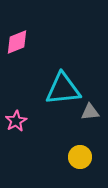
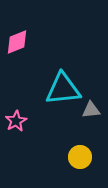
gray triangle: moved 1 px right, 2 px up
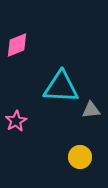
pink diamond: moved 3 px down
cyan triangle: moved 2 px left, 2 px up; rotated 9 degrees clockwise
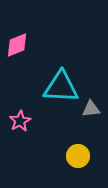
gray triangle: moved 1 px up
pink star: moved 4 px right
yellow circle: moved 2 px left, 1 px up
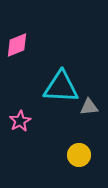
gray triangle: moved 2 px left, 2 px up
yellow circle: moved 1 px right, 1 px up
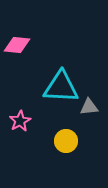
pink diamond: rotated 28 degrees clockwise
yellow circle: moved 13 px left, 14 px up
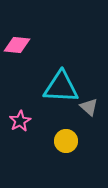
gray triangle: rotated 48 degrees clockwise
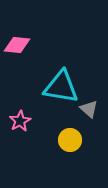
cyan triangle: rotated 6 degrees clockwise
gray triangle: moved 2 px down
yellow circle: moved 4 px right, 1 px up
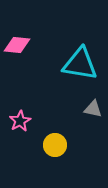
cyan triangle: moved 19 px right, 23 px up
gray triangle: moved 4 px right; rotated 30 degrees counterclockwise
yellow circle: moved 15 px left, 5 px down
